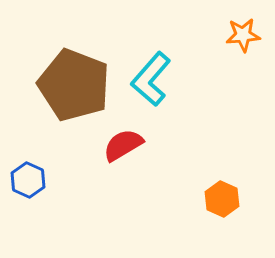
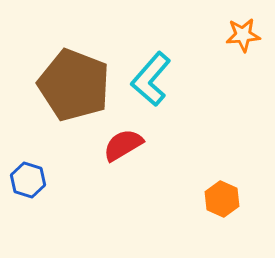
blue hexagon: rotated 8 degrees counterclockwise
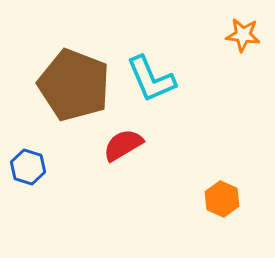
orange star: rotated 12 degrees clockwise
cyan L-shape: rotated 64 degrees counterclockwise
blue hexagon: moved 13 px up
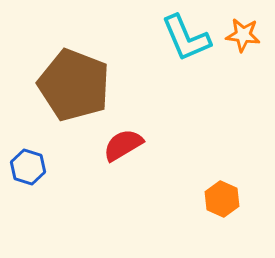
cyan L-shape: moved 35 px right, 41 px up
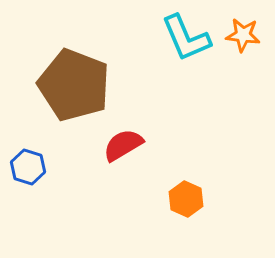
orange hexagon: moved 36 px left
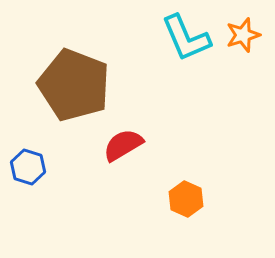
orange star: rotated 24 degrees counterclockwise
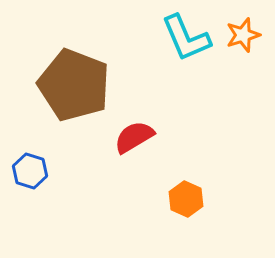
red semicircle: moved 11 px right, 8 px up
blue hexagon: moved 2 px right, 4 px down
